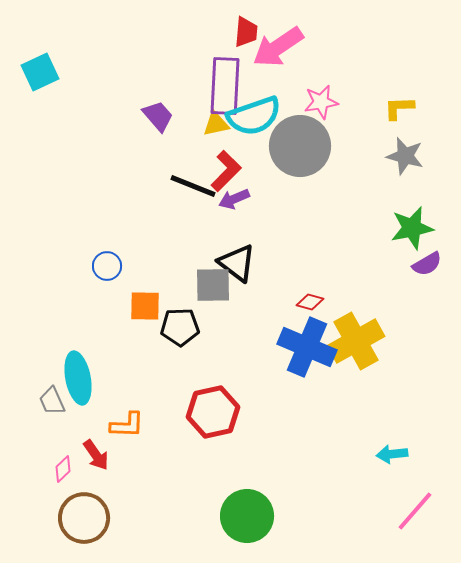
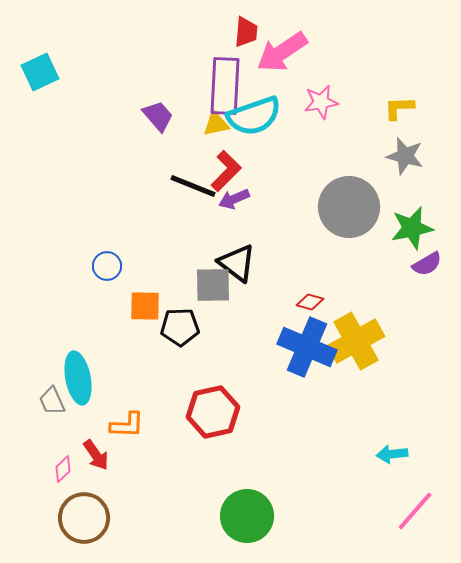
pink arrow: moved 4 px right, 5 px down
gray circle: moved 49 px right, 61 px down
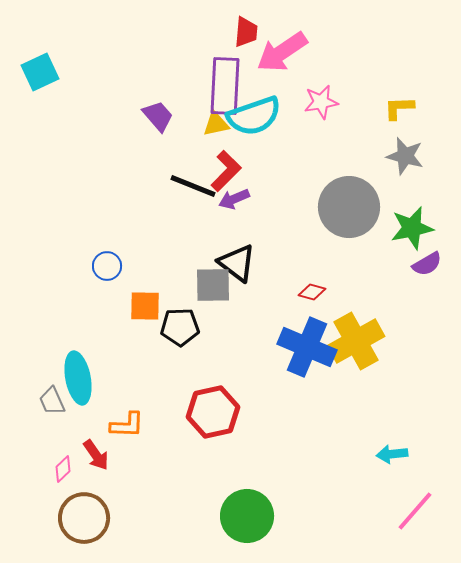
red diamond: moved 2 px right, 10 px up
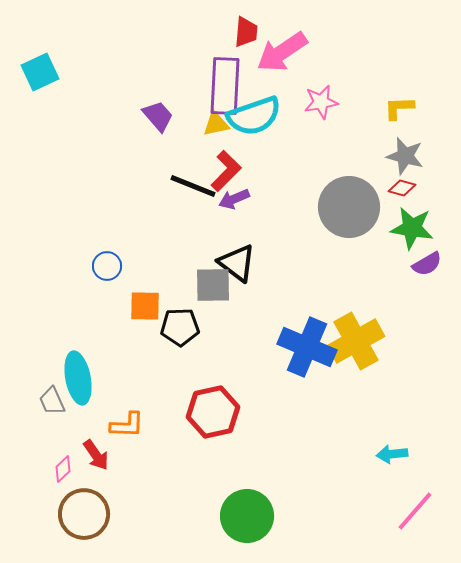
green star: rotated 21 degrees clockwise
red diamond: moved 90 px right, 104 px up
brown circle: moved 4 px up
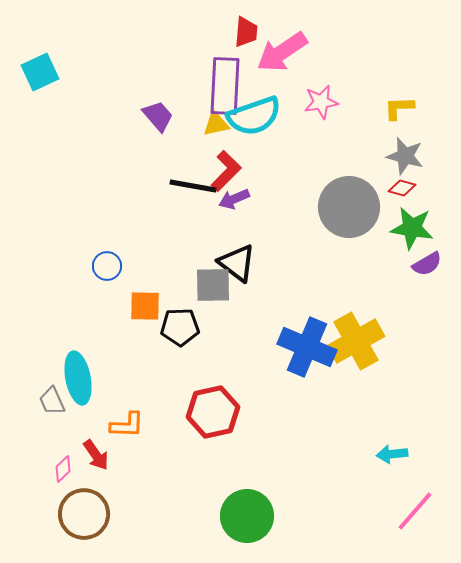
black line: rotated 12 degrees counterclockwise
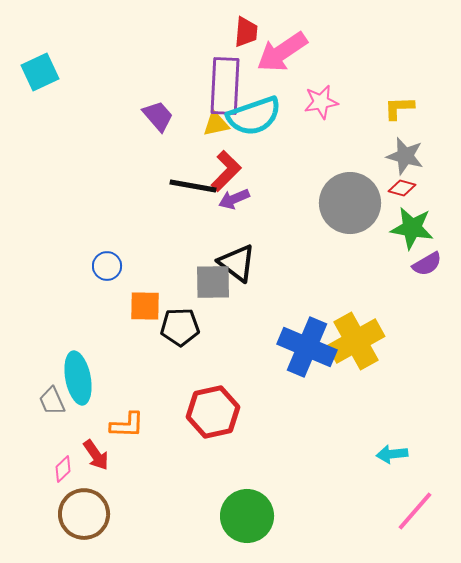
gray circle: moved 1 px right, 4 px up
gray square: moved 3 px up
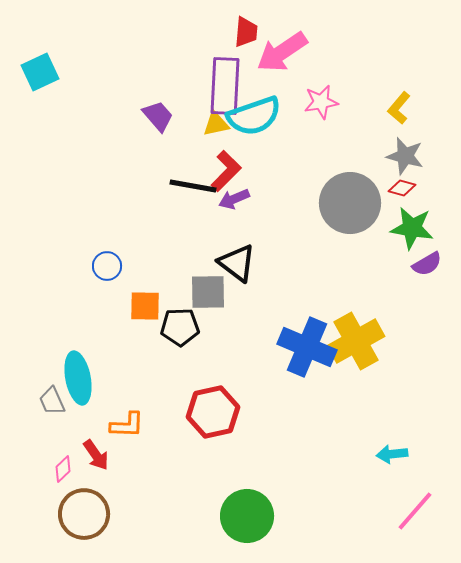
yellow L-shape: rotated 48 degrees counterclockwise
gray square: moved 5 px left, 10 px down
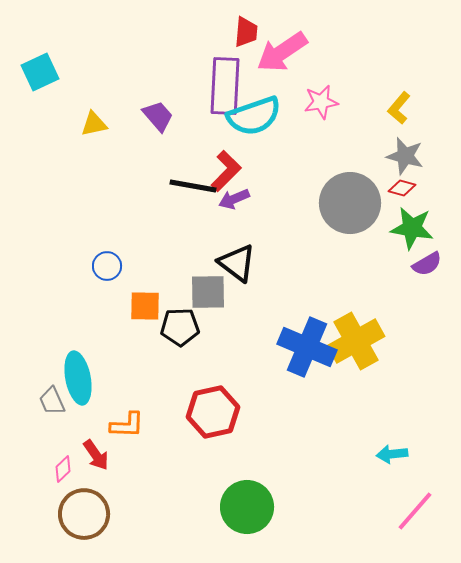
yellow triangle: moved 122 px left
green circle: moved 9 px up
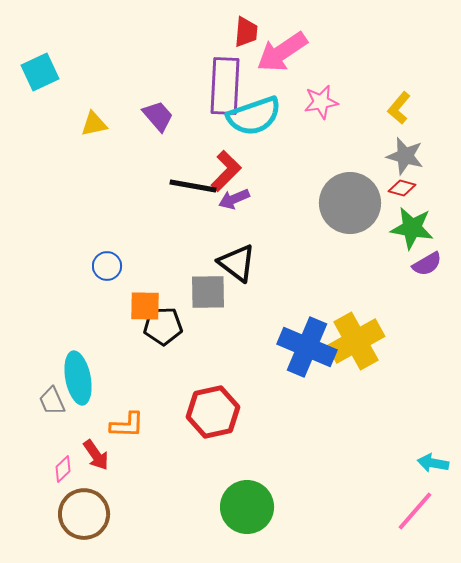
black pentagon: moved 17 px left, 1 px up
cyan arrow: moved 41 px right, 9 px down; rotated 16 degrees clockwise
